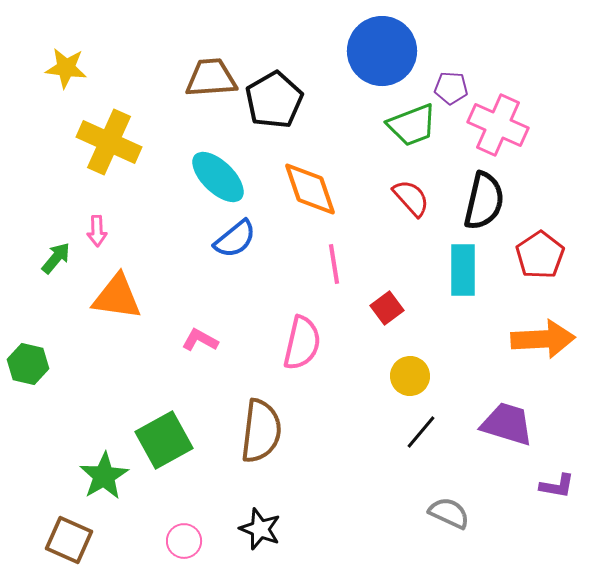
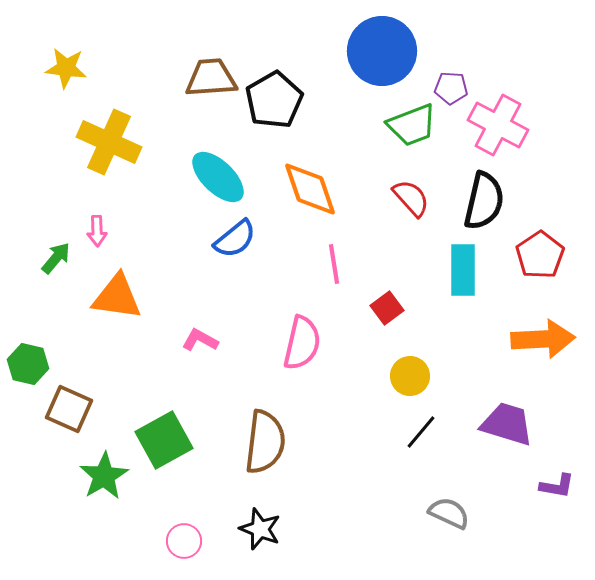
pink cross: rotated 4 degrees clockwise
brown semicircle: moved 4 px right, 11 px down
brown square: moved 131 px up
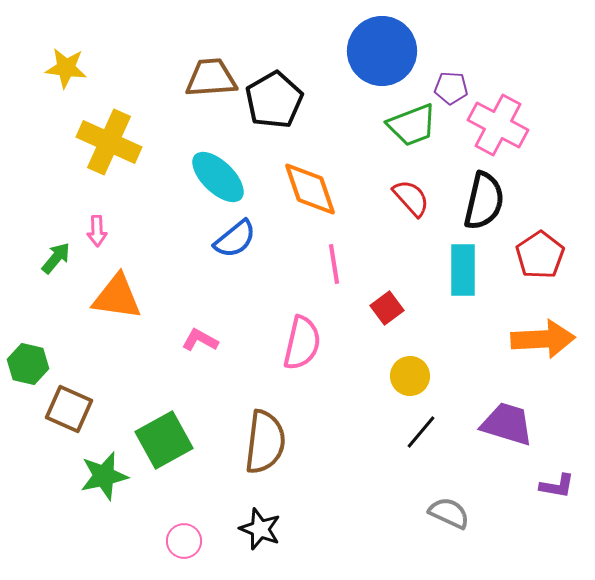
green star: rotated 18 degrees clockwise
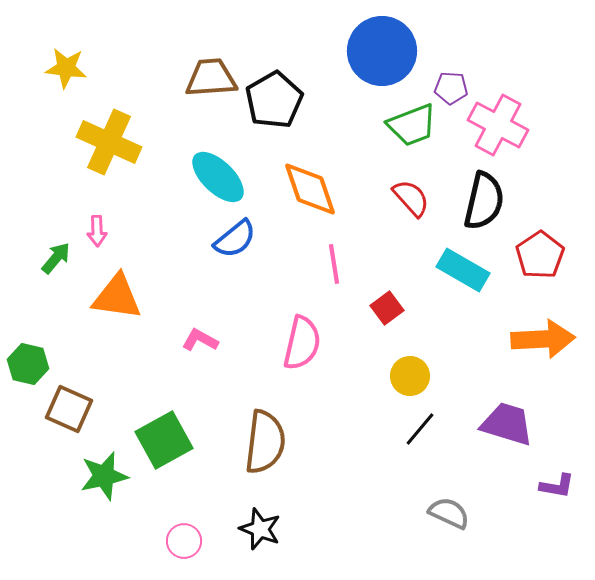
cyan rectangle: rotated 60 degrees counterclockwise
black line: moved 1 px left, 3 px up
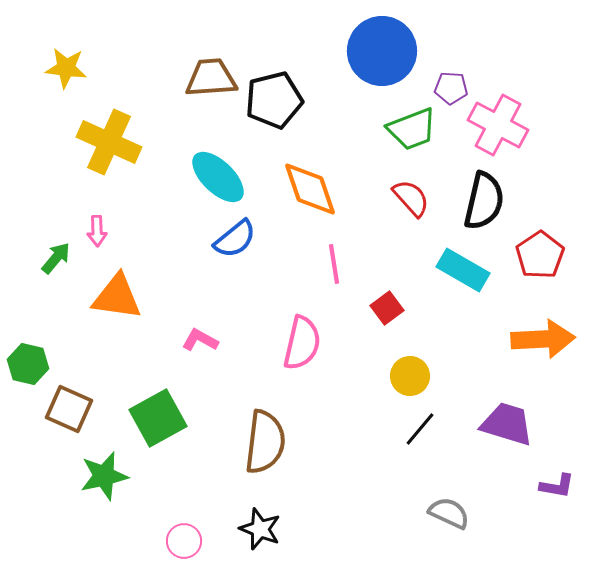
black pentagon: rotated 16 degrees clockwise
green trapezoid: moved 4 px down
green square: moved 6 px left, 22 px up
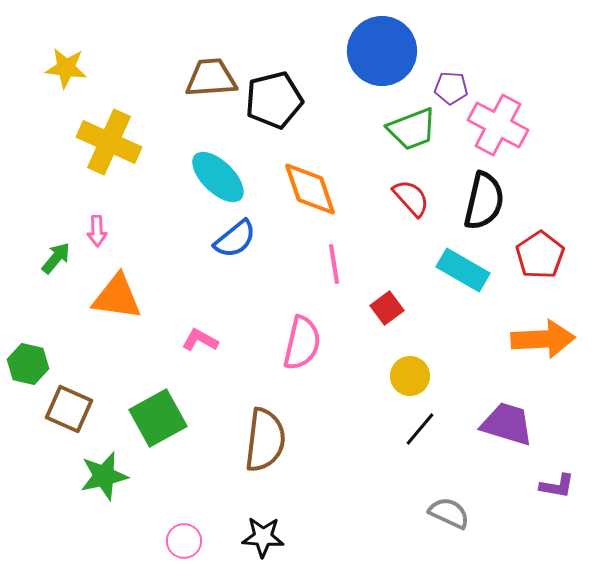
brown semicircle: moved 2 px up
black star: moved 3 px right, 8 px down; rotated 18 degrees counterclockwise
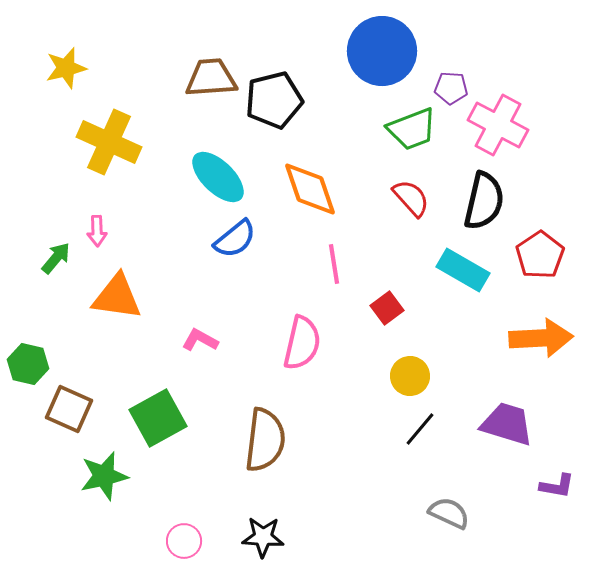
yellow star: rotated 21 degrees counterclockwise
orange arrow: moved 2 px left, 1 px up
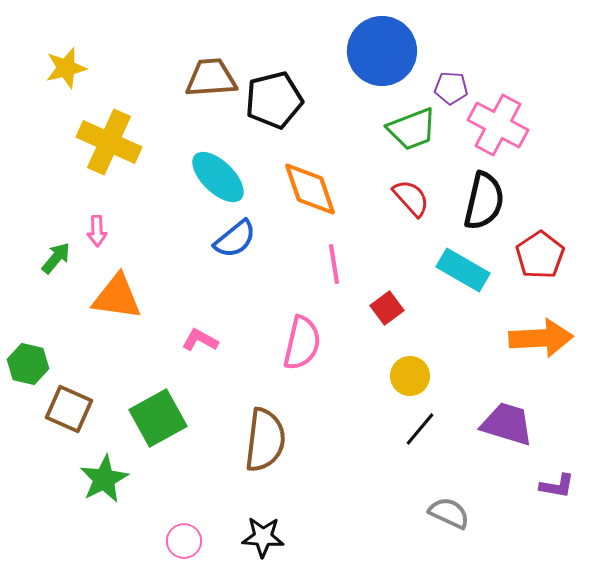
green star: moved 3 px down; rotated 15 degrees counterclockwise
